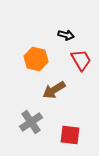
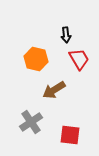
black arrow: rotated 70 degrees clockwise
red trapezoid: moved 2 px left, 1 px up
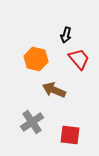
black arrow: rotated 21 degrees clockwise
red trapezoid: rotated 10 degrees counterclockwise
brown arrow: rotated 55 degrees clockwise
gray cross: moved 1 px right
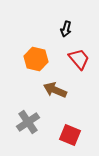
black arrow: moved 6 px up
brown arrow: moved 1 px right
gray cross: moved 4 px left
red square: rotated 15 degrees clockwise
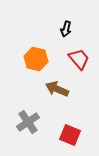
brown arrow: moved 2 px right, 1 px up
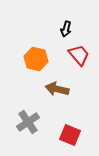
red trapezoid: moved 4 px up
brown arrow: rotated 10 degrees counterclockwise
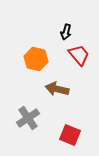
black arrow: moved 3 px down
gray cross: moved 4 px up
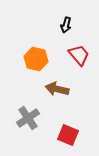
black arrow: moved 7 px up
red square: moved 2 px left
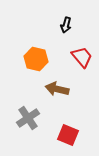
red trapezoid: moved 3 px right, 2 px down
